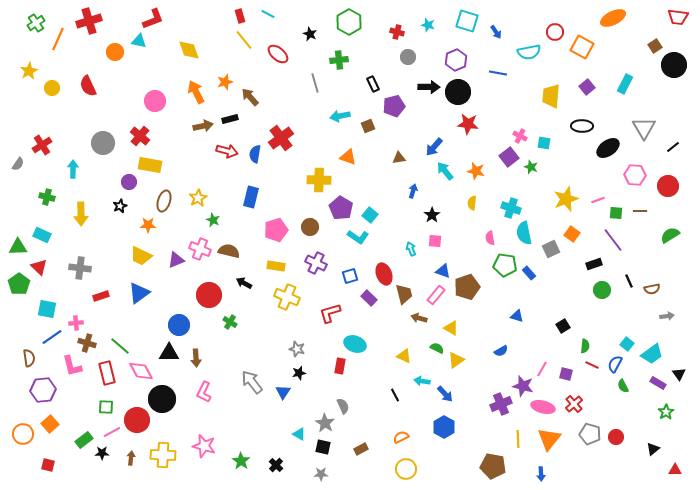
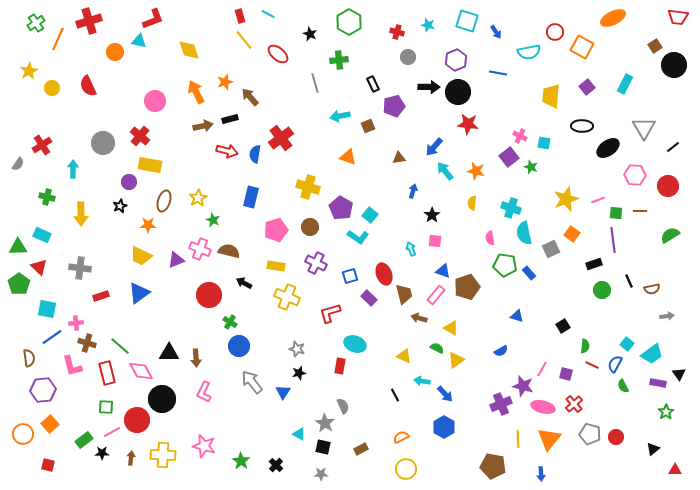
yellow cross at (319, 180): moved 11 px left, 7 px down; rotated 15 degrees clockwise
purple line at (613, 240): rotated 30 degrees clockwise
blue circle at (179, 325): moved 60 px right, 21 px down
purple rectangle at (658, 383): rotated 21 degrees counterclockwise
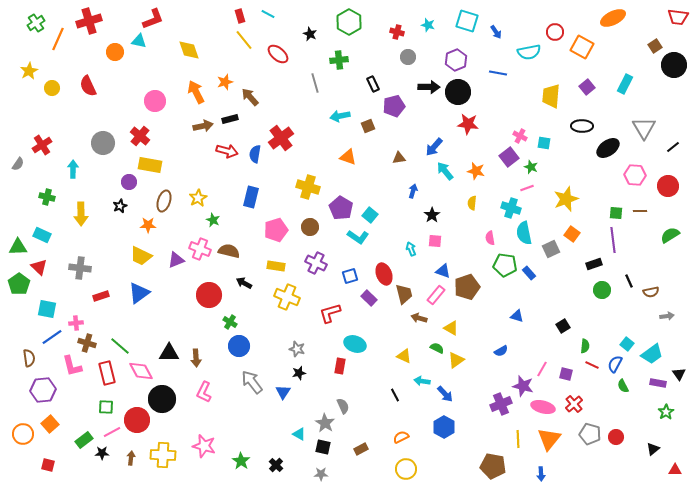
pink line at (598, 200): moved 71 px left, 12 px up
brown semicircle at (652, 289): moved 1 px left, 3 px down
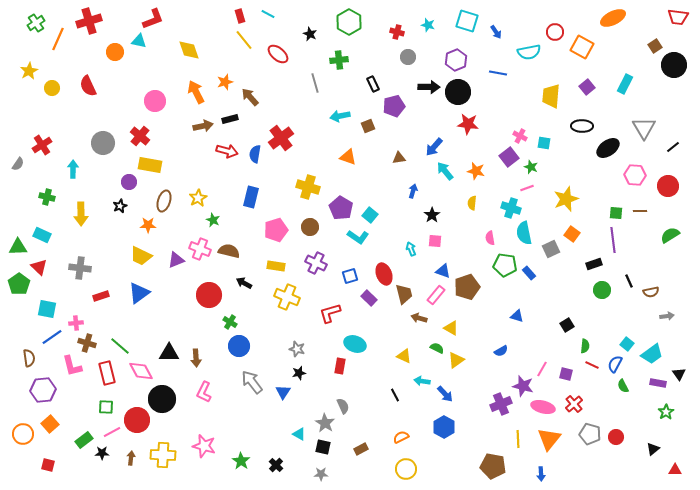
black square at (563, 326): moved 4 px right, 1 px up
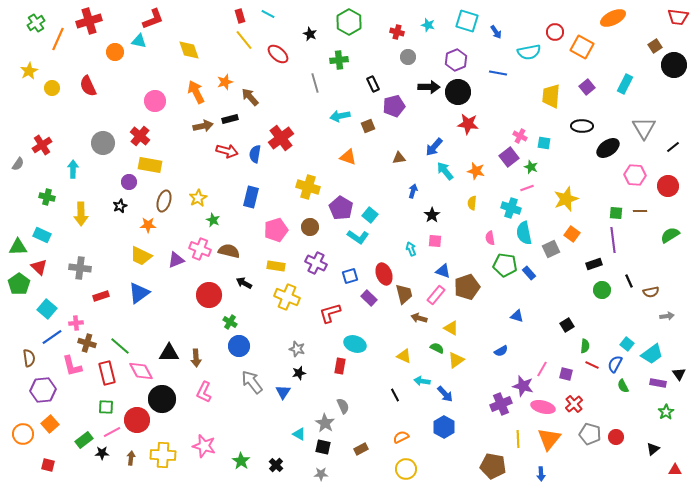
cyan square at (47, 309): rotated 30 degrees clockwise
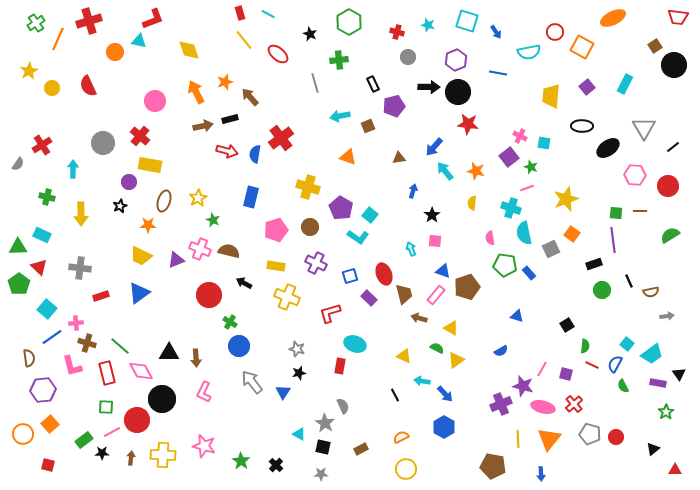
red rectangle at (240, 16): moved 3 px up
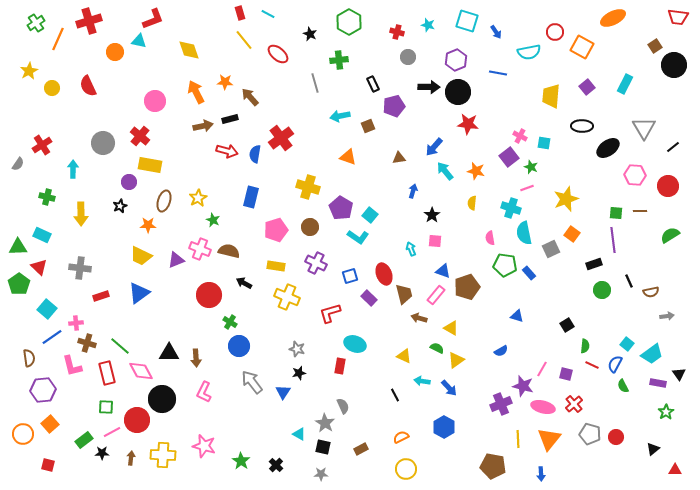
orange star at (225, 82): rotated 21 degrees clockwise
blue arrow at (445, 394): moved 4 px right, 6 px up
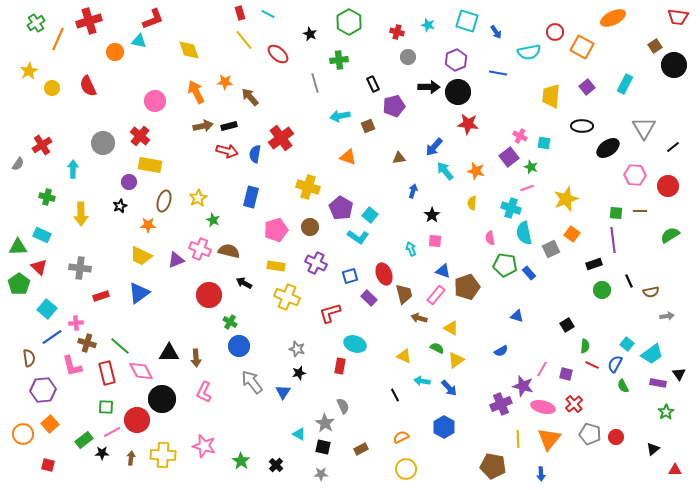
black rectangle at (230, 119): moved 1 px left, 7 px down
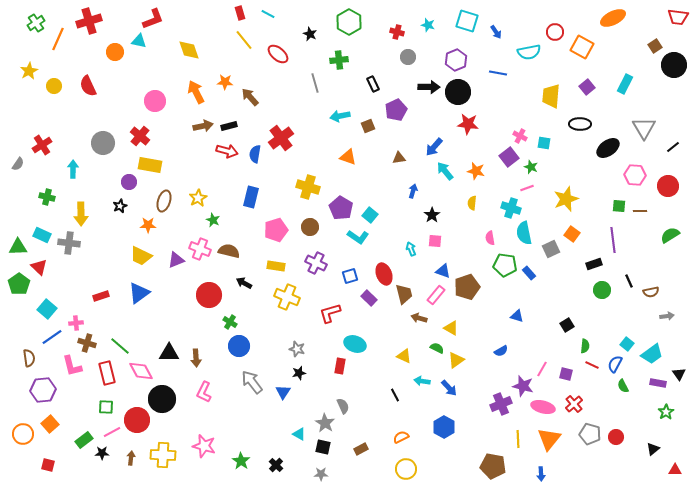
yellow circle at (52, 88): moved 2 px right, 2 px up
purple pentagon at (394, 106): moved 2 px right, 4 px down; rotated 10 degrees counterclockwise
black ellipse at (582, 126): moved 2 px left, 2 px up
green square at (616, 213): moved 3 px right, 7 px up
gray cross at (80, 268): moved 11 px left, 25 px up
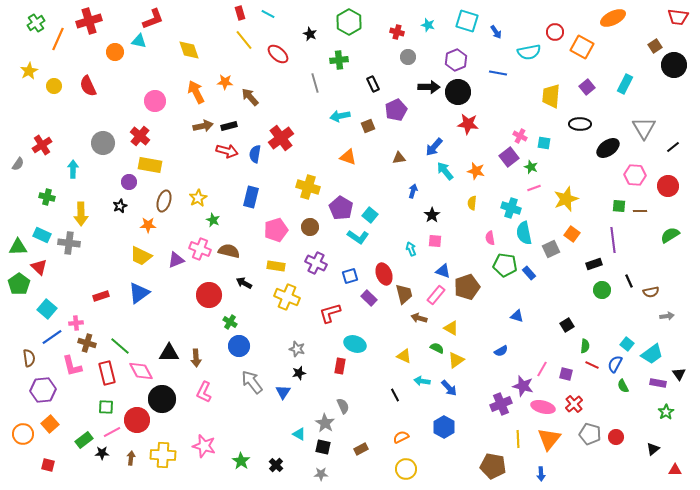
pink line at (527, 188): moved 7 px right
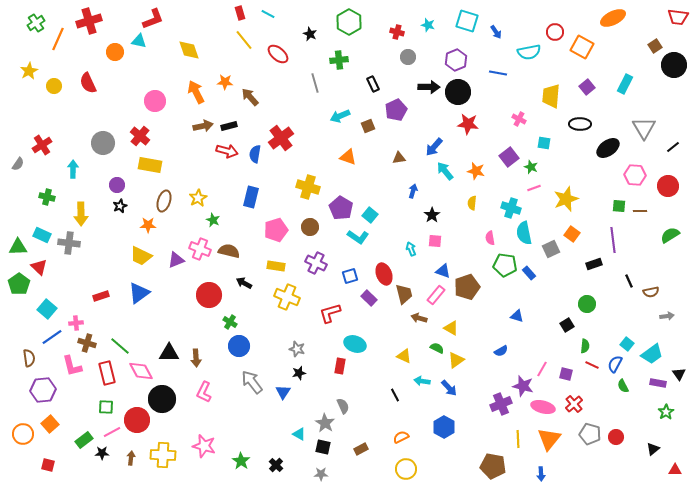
red semicircle at (88, 86): moved 3 px up
cyan arrow at (340, 116): rotated 12 degrees counterclockwise
pink cross at (520, 136): moved 1 px left, 17 px up
purple circle at (129, 182): moved 12 px left, 3 px down
green circle at (602, 290): moved 15 px left, 14 px down
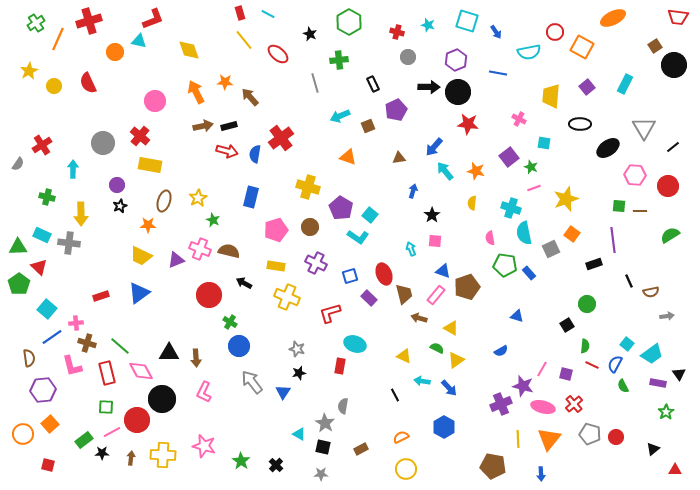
gray semicircle at (343, 406): rotated 147 degrees counterclockwise
